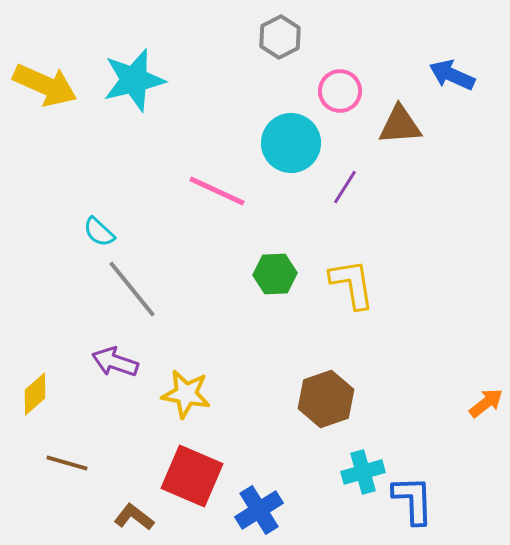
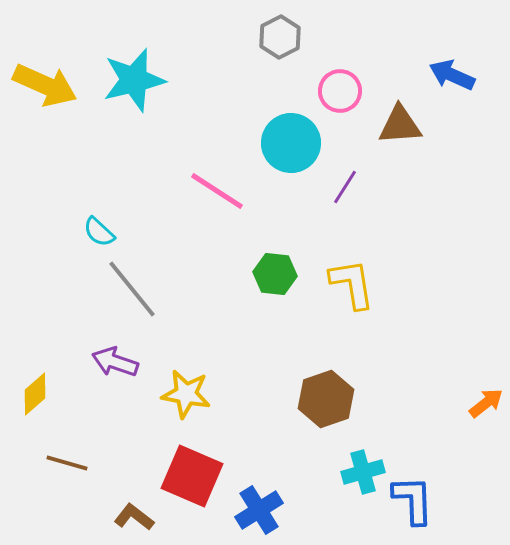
pink line: rotated 8 degrees clockwise
green hexagon: rotated 9 degrees clockwise
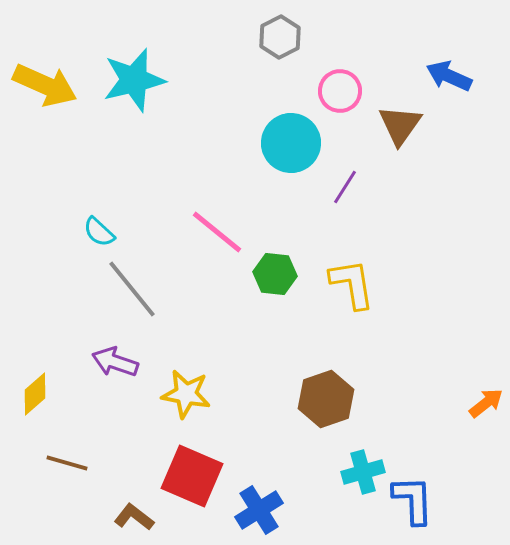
blue arrow: moved 3 px left, 1 px down
brown triangle: rotated 51 degrees counterclockwise
pink line: moved 41 px down; rotated 6 degrees clockwise
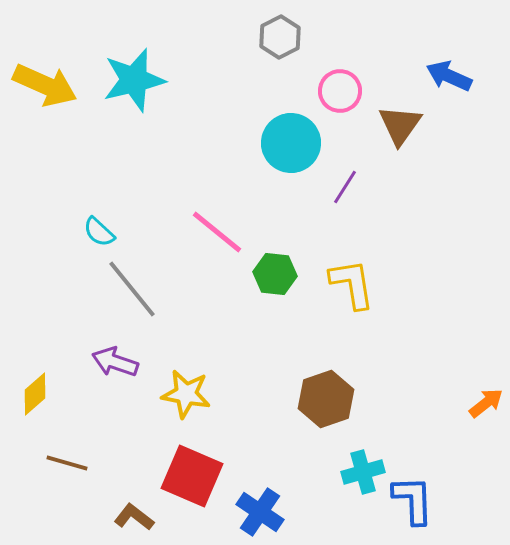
blue cross: moved 1 px right, 2 px down; rotated 24 degrees counterclockwise
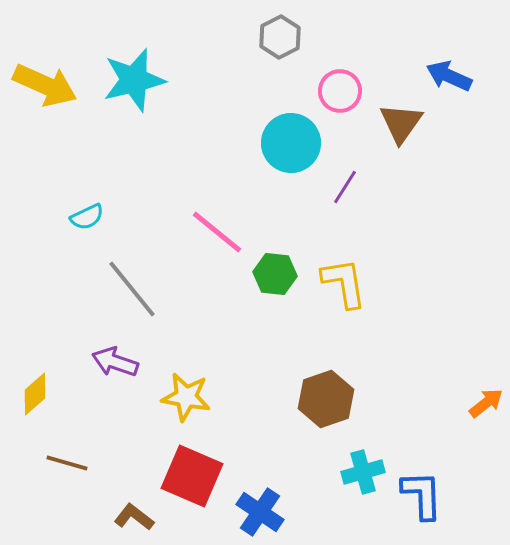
brown triangle: moved 1 px right, 2 px up
cyan semicircle: moved 12 px left, 15 px up; rotated 68 degrees counterclockwise
yellow L-shape: moved 8 px left, 1 px up
yellow star: moved 3 px down
blue L-shape: moved 9 px right, 5 px up
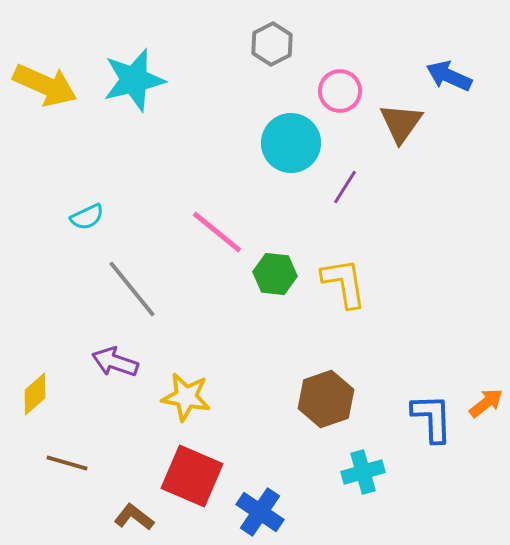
gray hexagon: moved 8 px left, 7 px down
blue L-shape: moved 10 px right, 77 px up
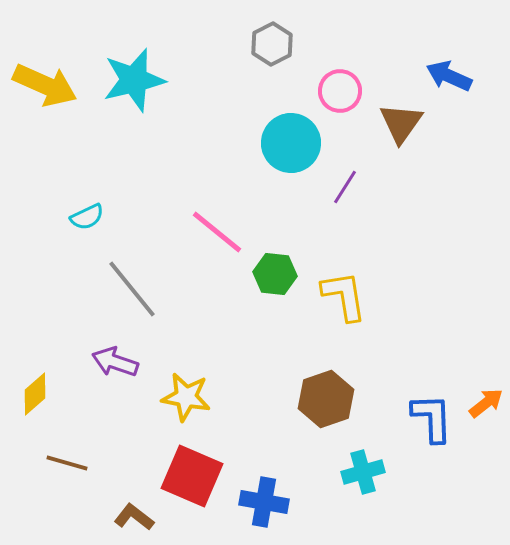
yellow L-shape: moved 13 px down
blue cross: moved 4 px right, 10 px up; rotated 24 degrees counterclockwise
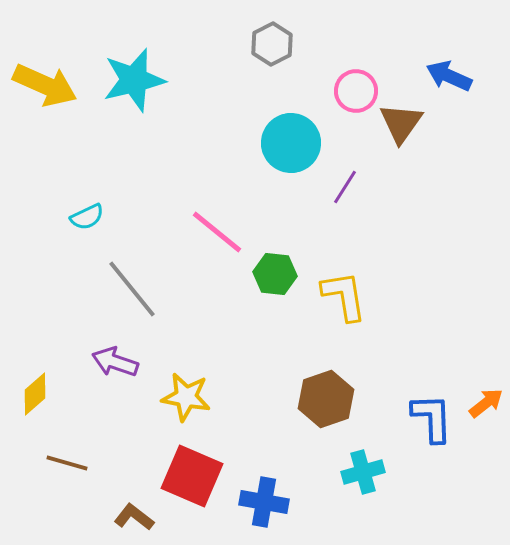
pink circle: moved 16 px right
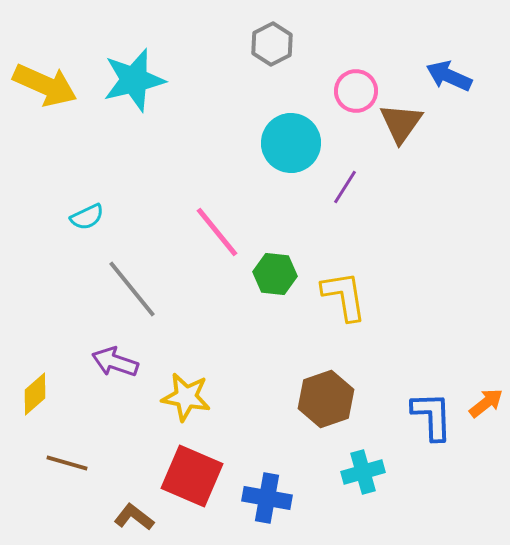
pink line: rotated 12 degrees clockwise
blue L-shape: moved 2 px up
blue cross: moved 3 px right, 4 px up
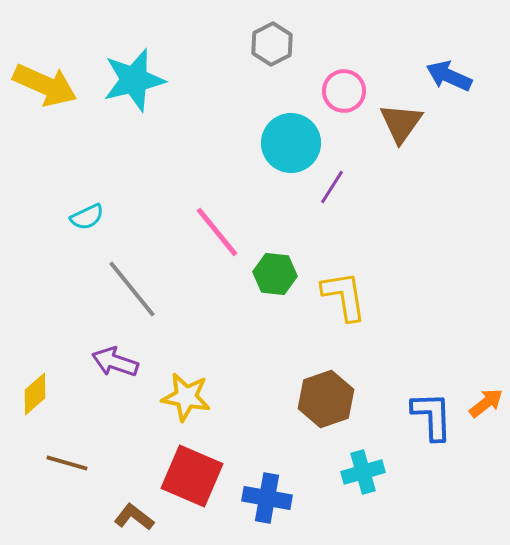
pink circle: moved 12 px left
purple line: moved 13 px left
